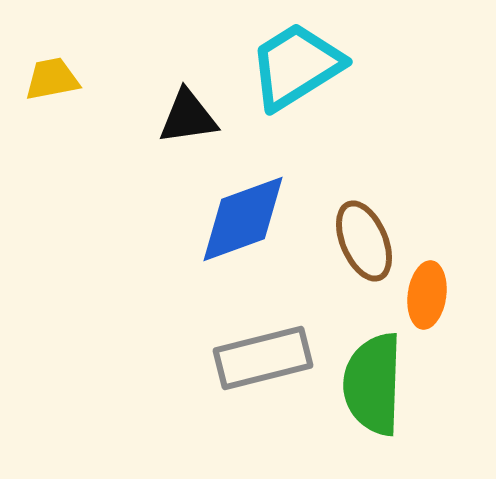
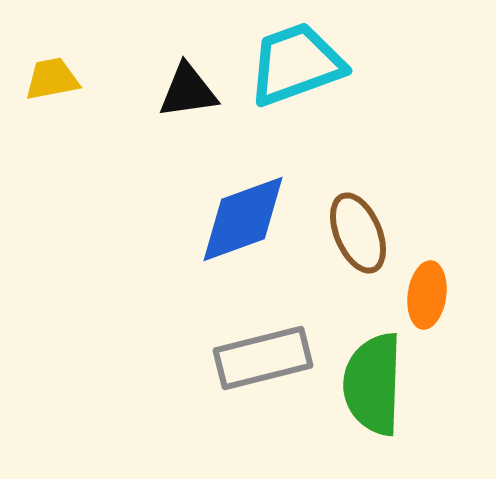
cyan trapezoid: moved 2 px up; rotated 12 degrees clockwise
black triangle: moved 26 px up
brown ellipse: moved 6 px left, 8 px up
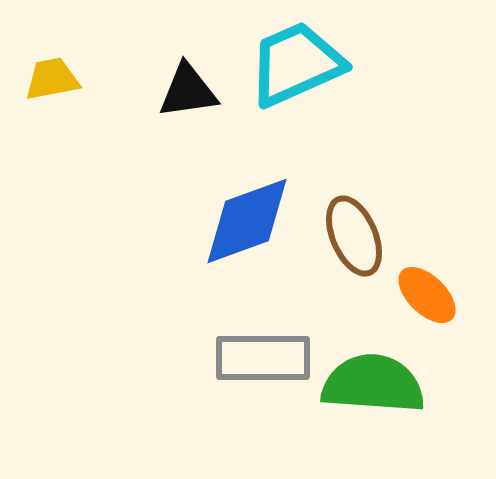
cyan trapezoid: rotated 4 degrees counterclockwise
blue diamond: moved 4 px right, 2 px down
brown ellipse: moved 4 px left, 3 px down
orange ellipse: rotated 54 degrees counterclockwise
gray rectangle: rotated 14 degrees clockwise
green semicircle: rotated 92 degrees clockwise
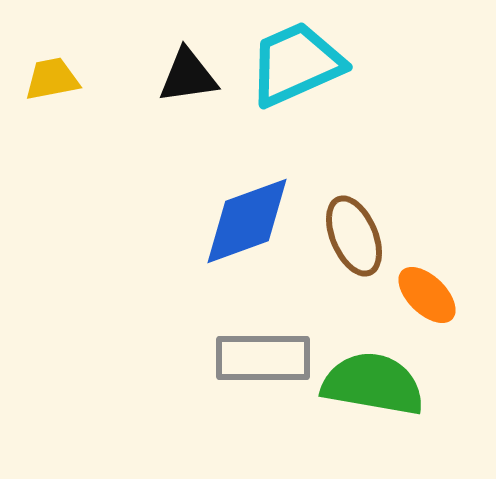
black triangle: moved 15 px up
green semicircle: rotated 6 degrees clockwise
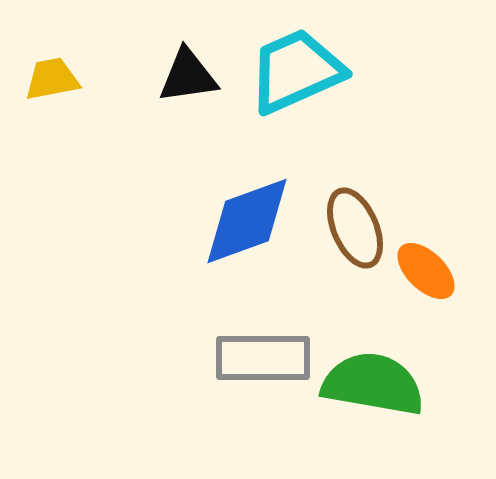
cyan trapezoid: moved 7 px down
brown ellipse: moved 1 px right, 8 px up
orange ellipse: moved 1 px left, 24 px up
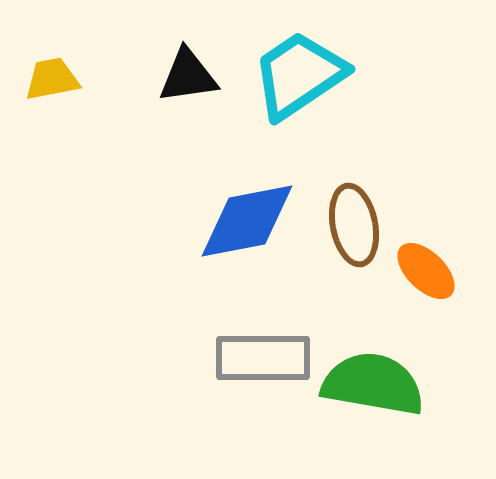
cyan trapezoid: moved 3 px right, 4 px down; rotated 10 degrees counterclockwise
blue diamond: rotated 9 degrees clockwise
brown ellipse: moved 1 px left, 3 px up; rotated 12 degrees clockwise
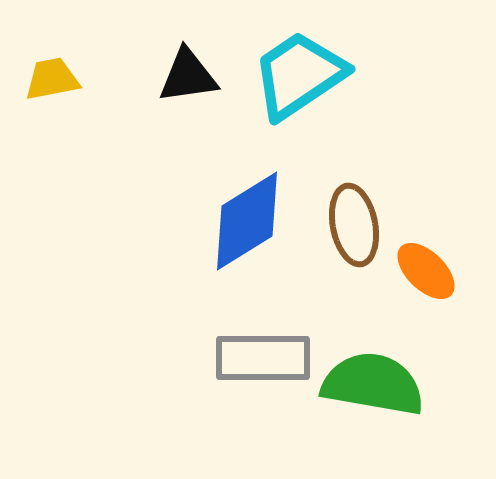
blue diamond: rotated 21 degrees counterclockwise
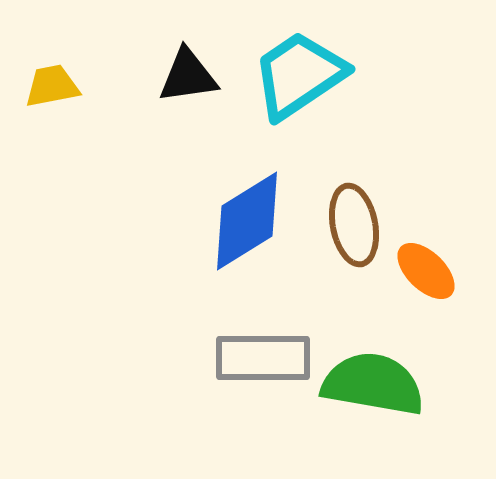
yellow trapezoid: moved 7 px down
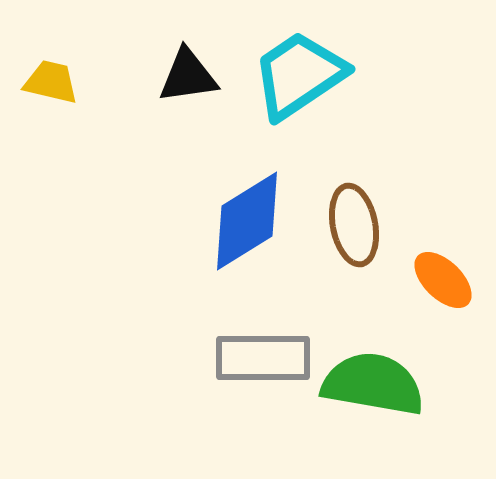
yellow trapezoid: moved 1 px left, 4 px up; rotated 24 degrees clockwise
orange ellipse: moved 17 px right, 9 px down
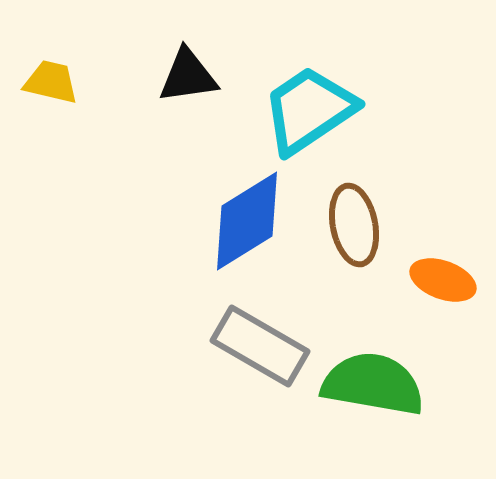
cyan trapezoid: moved 10 px right, 35 px down
orange ellipse: rotated 24 degrees counterclockwise
gray rectangle: moved 3 px left, 12 px up; rotated 30 degrees clockwise
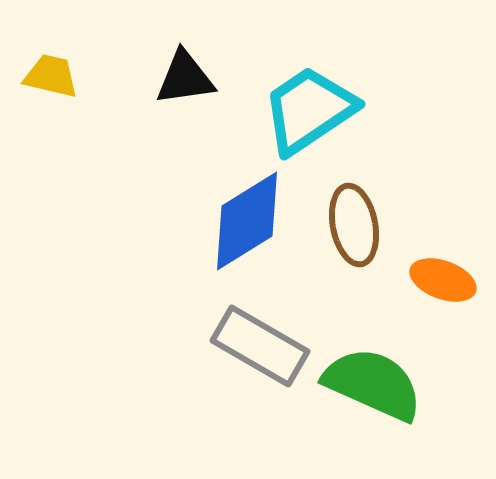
black triangle: moved 3 px left, 2 px down
yellow trapezoid: moved 6 px up
green semicircle: rotated 14 degrees clockwise
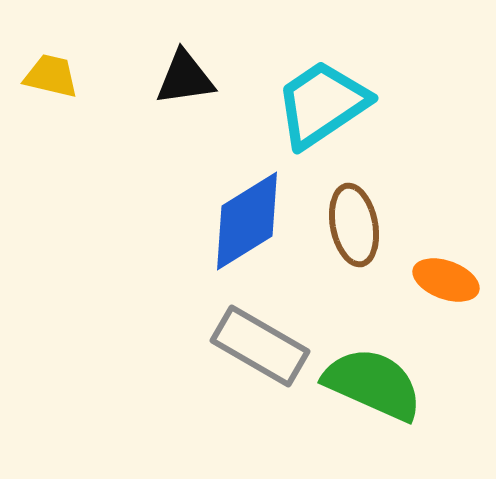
cyan trapezoid: moved 13 px right, 6 px up
orange ellipse: moved 3 px right
